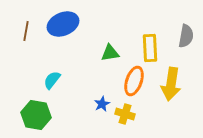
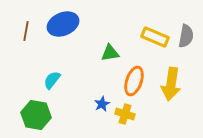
yellow rectangle: moved 5 px right, 11 px up; rotated 64 degrees counterclockwise
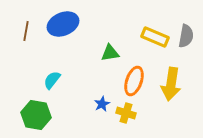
yellow cross: moved 1 px right, 1 px up
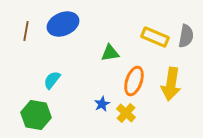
yellow cross: rotated 24 degrees clockwise
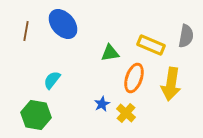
blue ellipse: rotated 72 degrees clockwise
yellow rectangle: moved 4 px left, 8 px down
orange ellipse: moved 3 px up
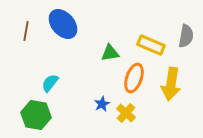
cyan semicircle: moved 2 px left, 3 px down
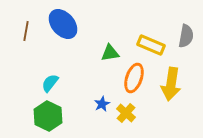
green hexagon: moved 12 px right, 1 px down; rotated 16 degrees clockwise
